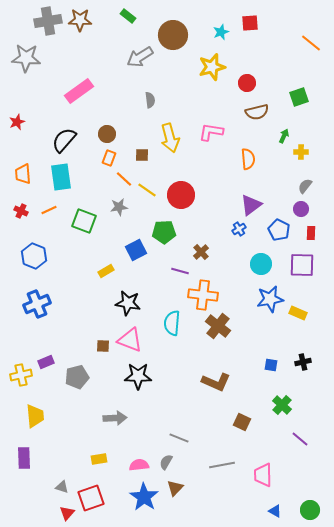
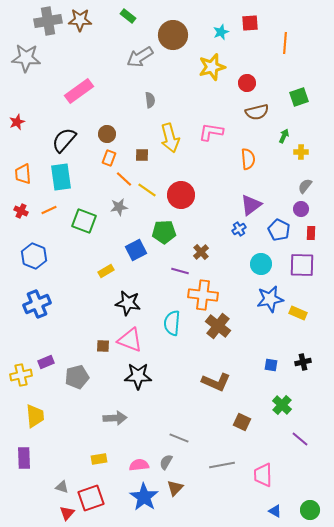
orange line at (311, 43): moved 26 px left; rotated 55 degrees clockwise
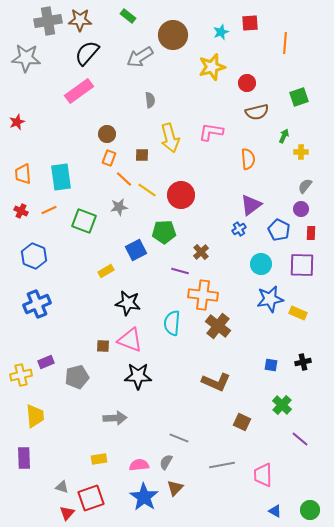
black semicircle at (64, 140): moved 23 px right, 87 px up
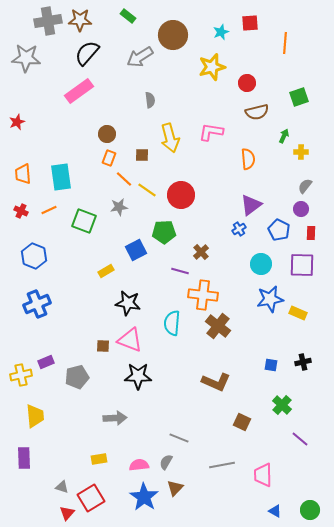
red square at (91, 498): rotated 12 degrees counterclockwise
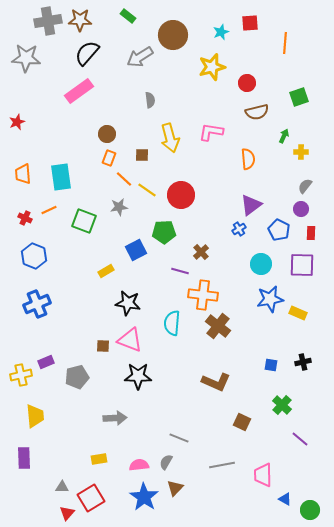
red cross at (21, 211): moved 4 px right, 7 px down
gray triangle at (62, 487): rotated 16 degrees counterclockwise
blue triangle at (275, 511): moved 10 px right, 12 px up
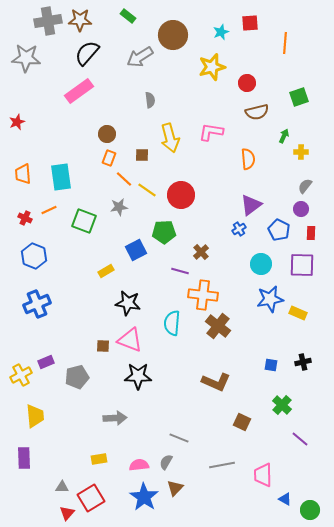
yellow cross at (21, 375): rotated 15 degrees counterclockwise
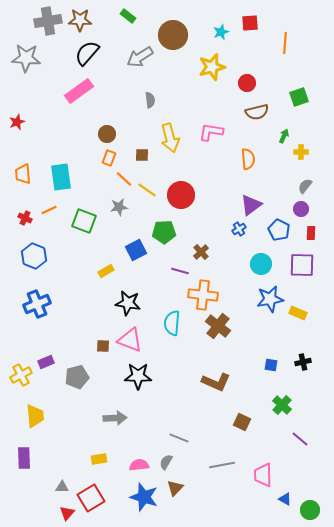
blue star at (144, 497): rotated 16 degrees counterclockwise
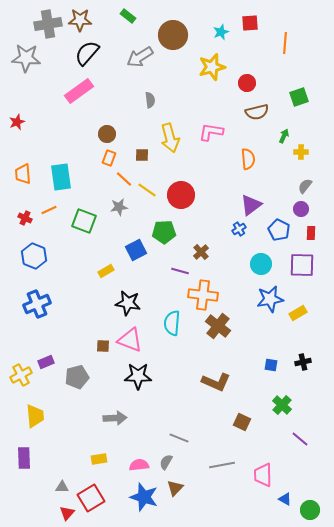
gray cross at (48, 21): moved 3 px down
yellow rectangle at (298, 313): rotated 54 degrees counterclockwise
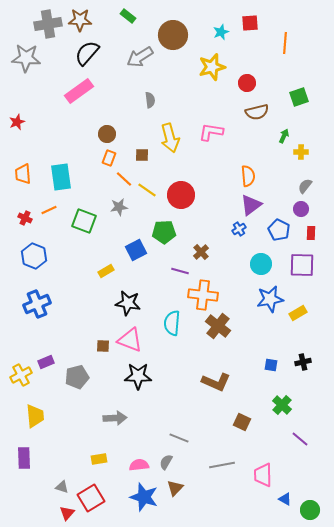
orange semicircle at (248, 159): moved 17 px down
gray triangle at (62, 487): rotated 16 degrees clockwise
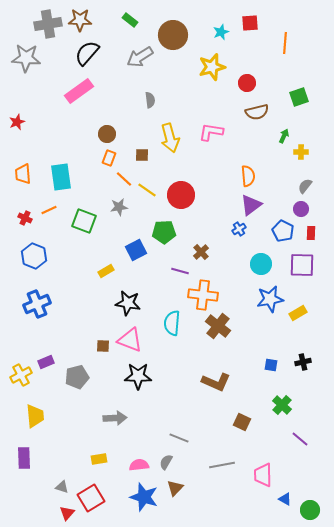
green rectangle at (128, 16): moved 2 px right, 4 px down
blue pentagon at (279, 230): moved 4 px right, 1 px down
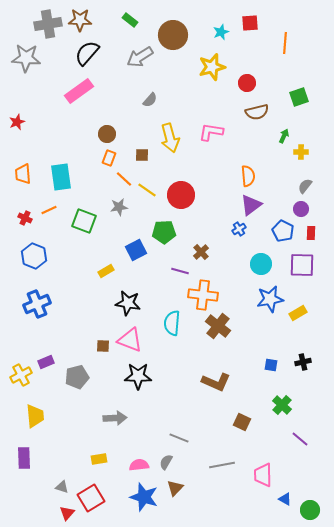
gray semicircle at (150, 100): rotated 49 degrees clockwise
